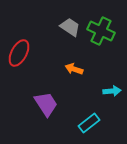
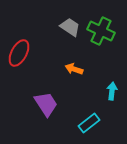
cyan arrow: rotated 78 degrees counterclockwise
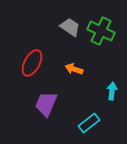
red ellipse: moved 13 px right, 10 px down
purple trapezoid: rotated 124 degrees counterclockwise
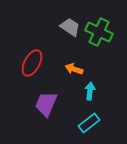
green cross: moved 2 px left, 1 px down
cyan arrow: moved 22 px left
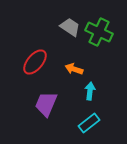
red ellipse: moved 3 px right, 1 px up; rotated 12 degrees clockwise
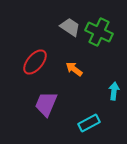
orange arrow: rotated 18 degrees clockwise
cyan arrow: moved 24 px right
cyan rectangle: rotated 10 degrees clockwise
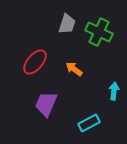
gray trapezoid: moved 3 px left, 3 px up; rotated 75 degrees clockwise
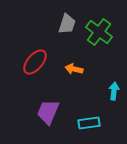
green cross: rotated 12 degrees clockwise
orange arrow: rotated 24 degrees counterclockwise
purple trapezoid: moved 2 px right, 8 px down
cyan rectangle: rotated 20 degrees clockwise
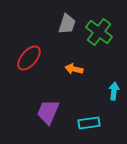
red ellipse: moved 6 px left, 4 px up
